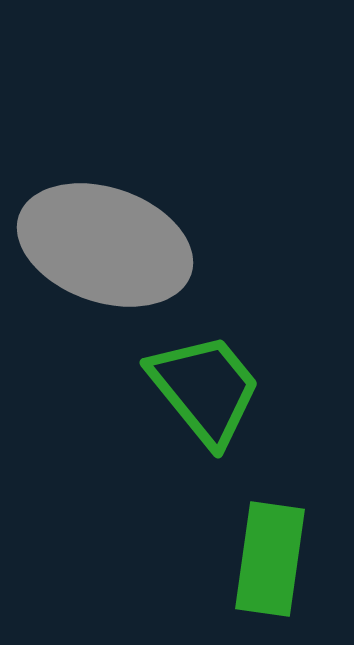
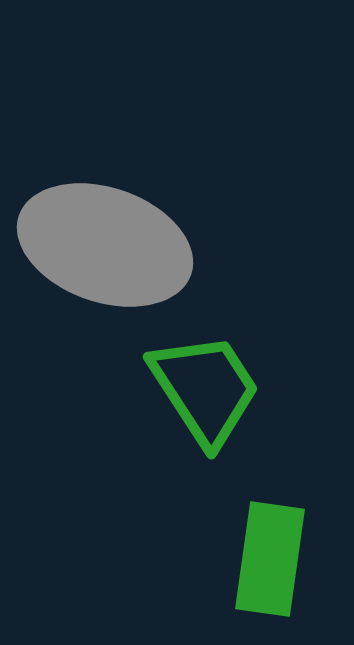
green trapezoid: rotated 6 degrees clockwise
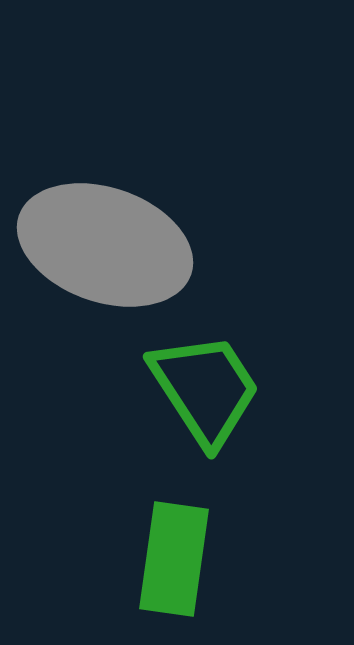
green rectangle: moved 96 px left
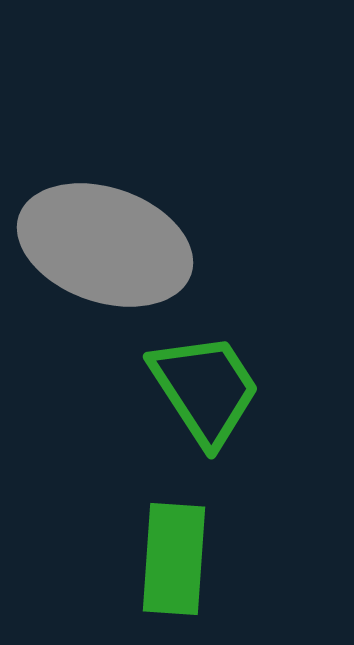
green rectangle: rotated 4 degrees counterclockwise
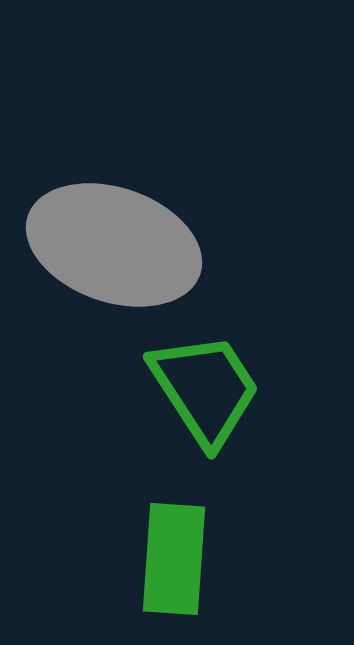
gray ellipse: moved 9 px right
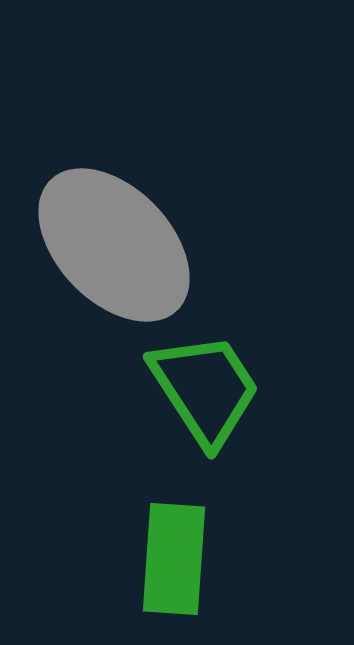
gray ellipse: rotated 27 degrees clockwise
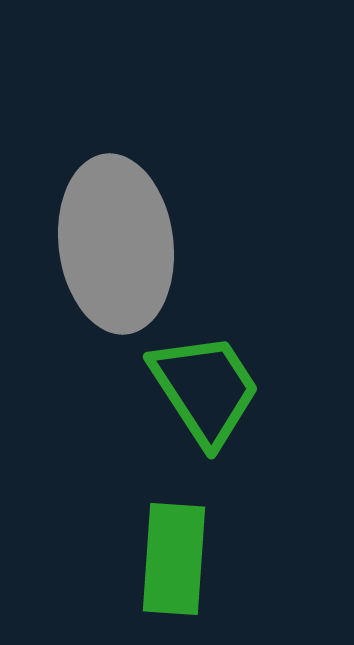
gray ellipse: moved 2 px right, 1 px up; rotated 37 degrees clockwise
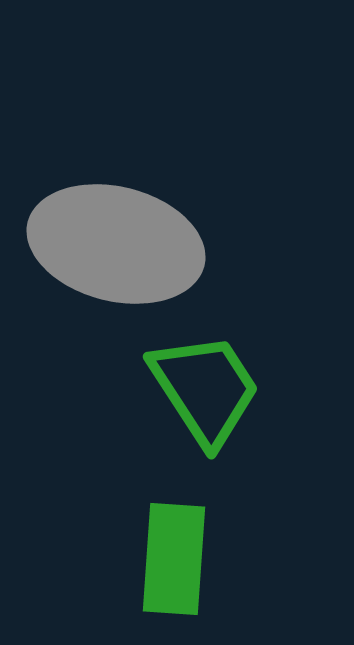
gray ellipse: rotated 69 degrees counterclockwise
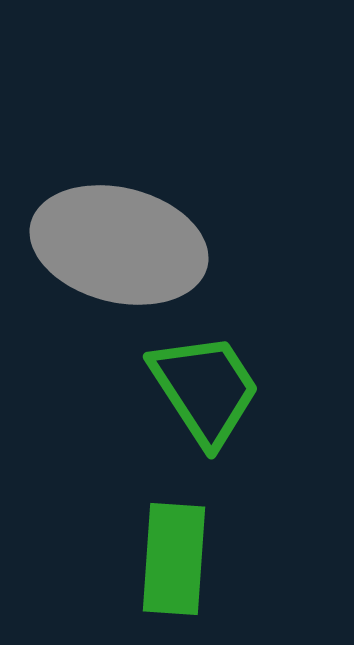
gray ellipse: moved 3 px right, 1 px down
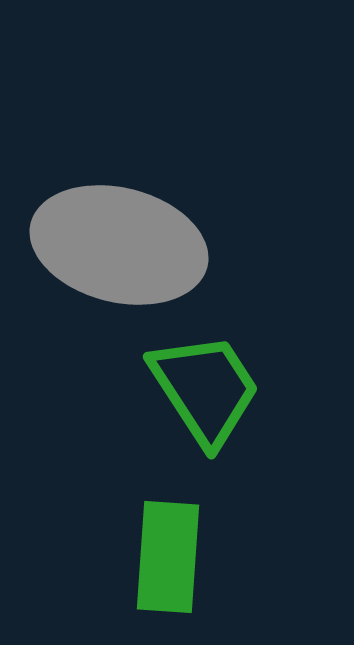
green rectangle: moved 6 px left, 2 px up
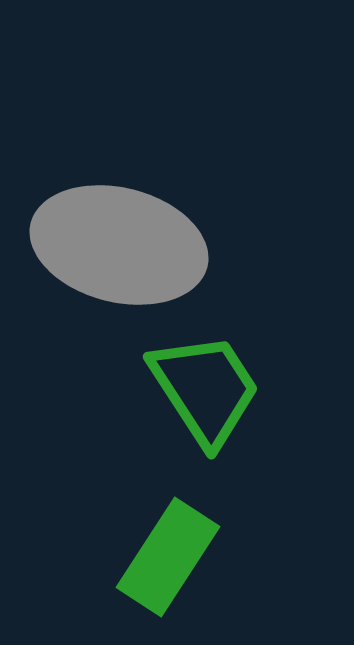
green rectangle: rotated 29 degrees clockwise
